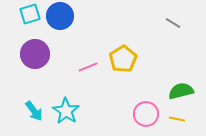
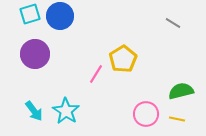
pink line: moved 8 px right, 7 px down; rotated 36 degrees counterclockwise
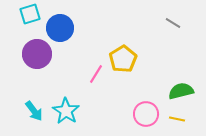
blue circle: moved 12 px down
purple circle: moved 2 px right
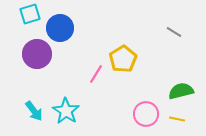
gray line: moved 1 px right, 9 px down
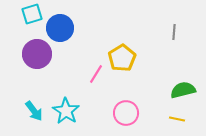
cyan square: moved 2 px right
gray line: rotated 63 degrees clockwise
yellow pentagon: moved 1 px left, 1 px up
green semicircle: moved 2 px right, 1 px up
pink circle: moved 20 px left, 1 px up
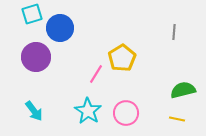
purple circle: moved 1 px left, 3 px down
cyan star: moved 22 px right
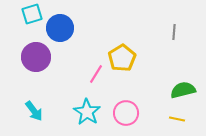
cyan star: moved 1 px left, 1 px down
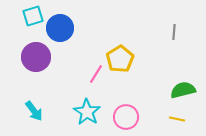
cyan square: moved 1 px right, 2 px down
yellow pentagon: moved 2 px left, 1 px down
pink circle: moved 4 px down
